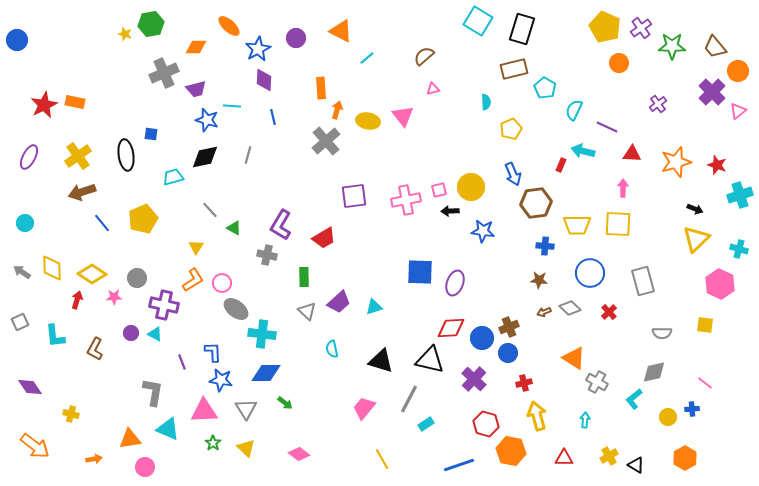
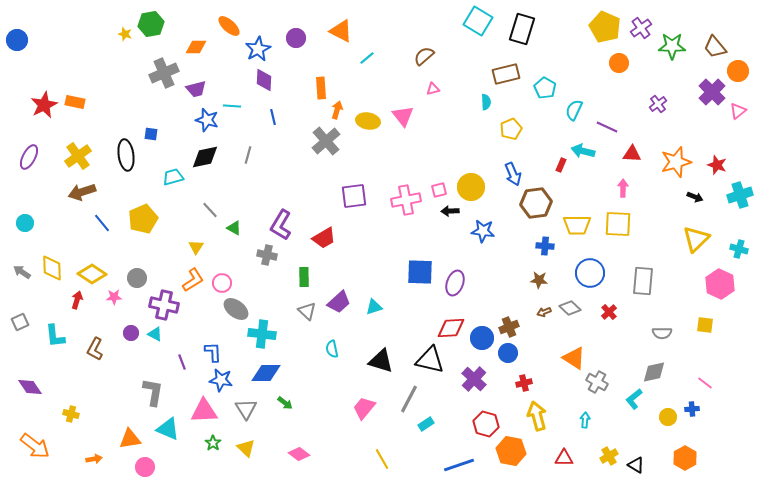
brown rectangle at (514, 69): moved 8 px left, 5 px down
black arrow at (695, 209): moved 12 px up
gray rectangle at (643, 281): rotated 20 degrees clockwise
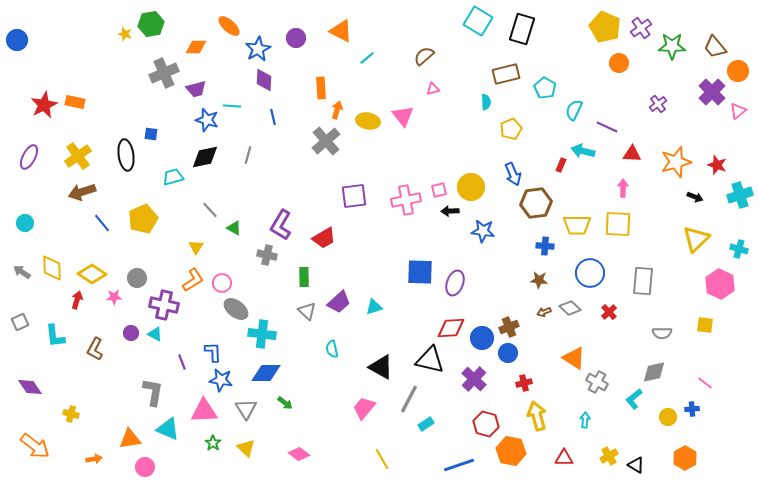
black triangle at (381, 361): moved 6 px down; rotated 12 degrees clockwise
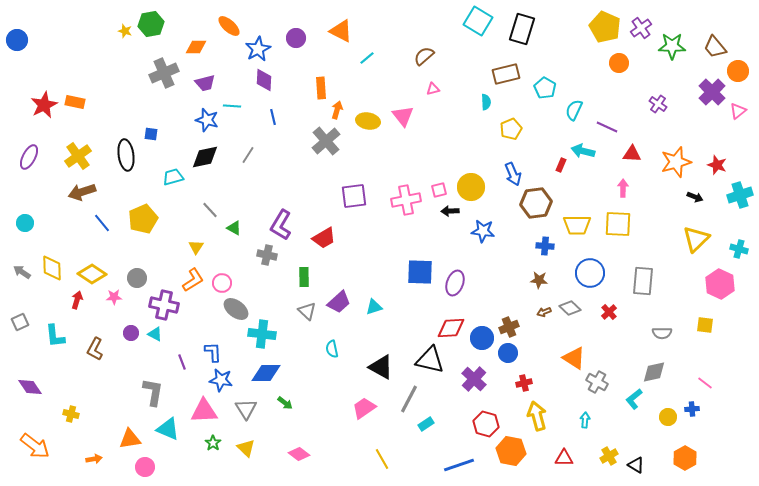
yellow star at (125, 34): moved 3 px up
purple trapezoid at (196, 89): moved 9 px right, 6 px up
purple cross at (658, 104): rotated 18 degrees counterclockwise
gray line at (248, 155): rotated 18 degrees clockwise
pink trapezoid at (364, 408): rotated 15 degrees clockwise
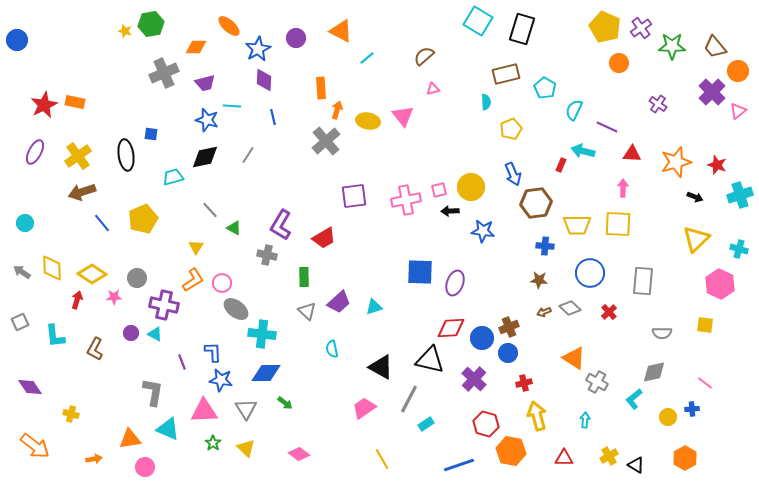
purple ellipse at (29, 157): moved 6 px right, 5 px up
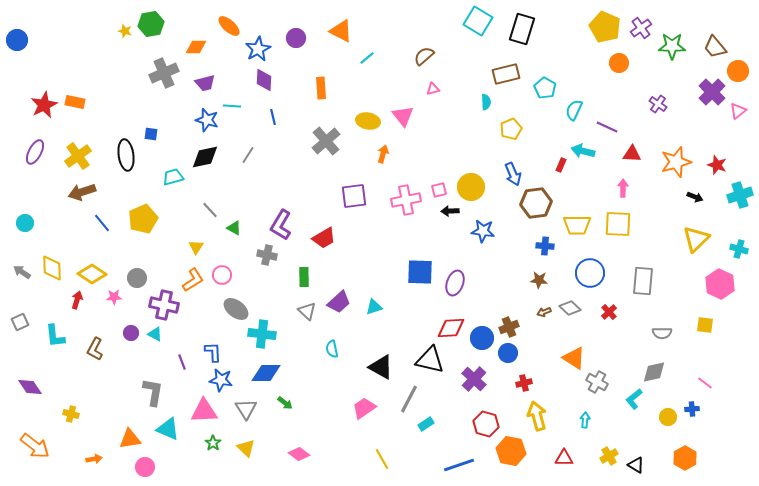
orange arrow at (337, 110): moved 46 px right, 44 px down
pink circle at (222, 283): moved 8 px up
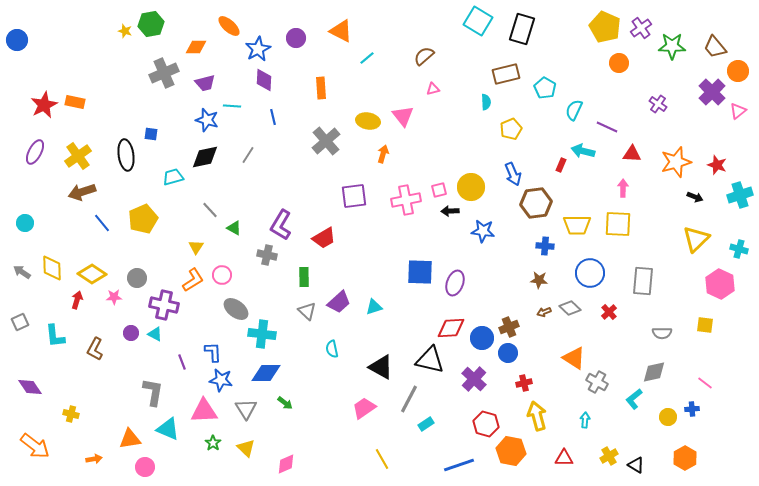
pink diamond at (299, 454): moved 13 px left, 10 px down; rotated 60 degrees counterclockwise
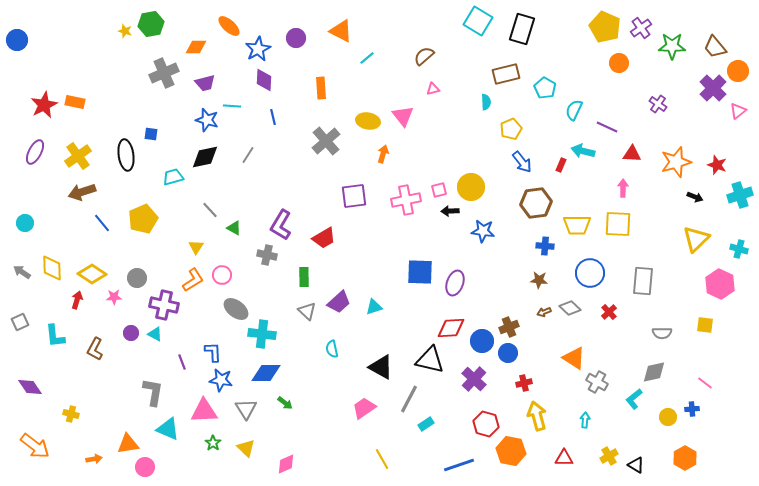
purple cross at (712, 92): moved 1 px right, 4 px up
blue arrow at (513, 174): moved 9 px right, 12 px up; rotated 15 degrees counterclockwise
blue circle at (482, 338): moved 3 px down
orange triangle at (130, 439): moved 2 px left, 5 px down
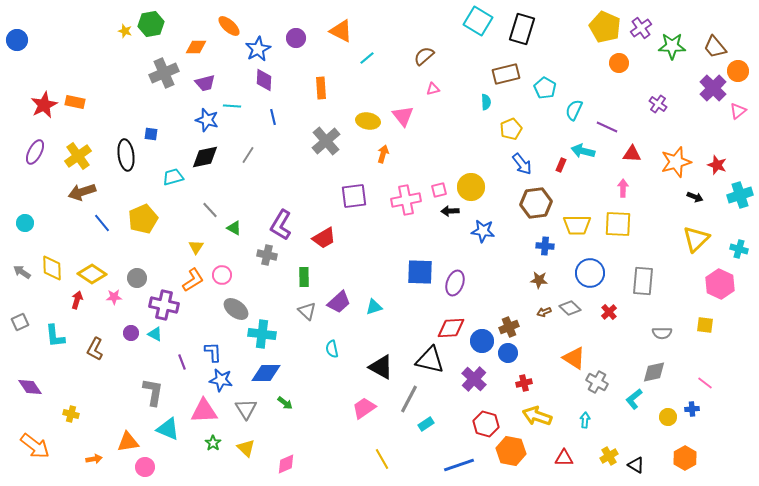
blue arrow at (522, 162): moved 2 px down
yellow arrow at (537, 416): rotated 56 degrees counterclockwise
orange triangle at (128, 444): moved 2 px up
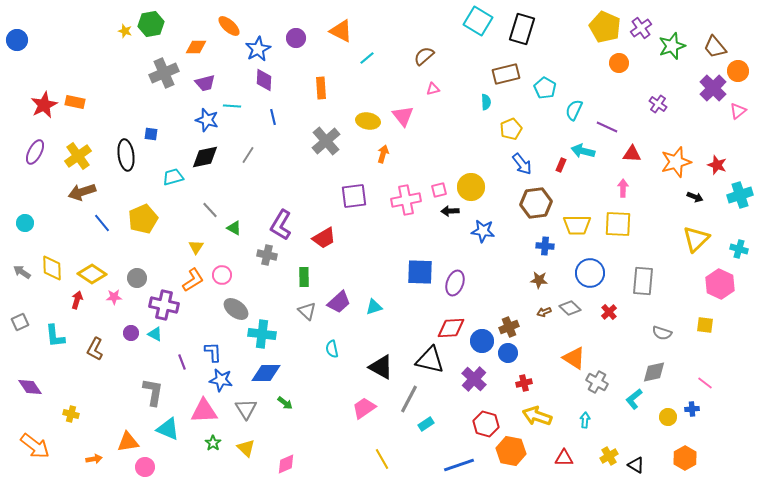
green star at (672, 46): rotated 20 degrees counterclockwise
gray semicircle at (662, 333): rotated 18 degrees clockwise
